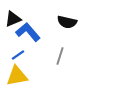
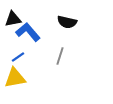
black triangle: rotated 12 degrees clockwise
blue line: moved 2 px down
yellow triangle: moved 2 px left, 2 px down
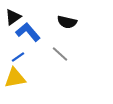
black triangle: moved 2 px up; rotated 24 degrees counterclockwise
gray line: moved 2 px up; rotated 66 degrees counterclockwise
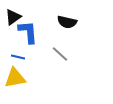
blue L-shape: rotated 35 degrees clockwise
blue line: rotated 48 degrees clockwise
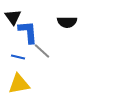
black triangle: rotated 30 degrees counterclockwise
black semicircle: rotated 12 degrees counterclockwise
gray line: moved 18 px left, 3 px up
yellow triangle: moved 4 px right, 6 px down
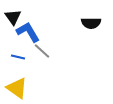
black semicircle: moved 24 px right, 1 px down
blue L-shape: rotated 25 degrees counterclockwise
yellow triangle: moved 2 px left, 4 px down; rotated 45 degrees clockwise
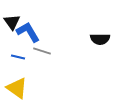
black triangle: moved 1 px left, 5 px down
black semicircle: moved 9 px right, 16 px down
gray line: rotated 24 degrees counterclockwise
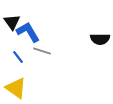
blue line: rotated 40 degrees clockwise
yellow triangle: moved 1 px left
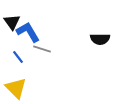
gray line: moved 2 px up
yellow triangle: rotated 10 degrees clockwise
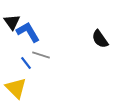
black semicircle: rotated 54 degrees clockwise
gray line: moved 1 px left, 6 px down
blue line: moved 8 px right, 6 px down
